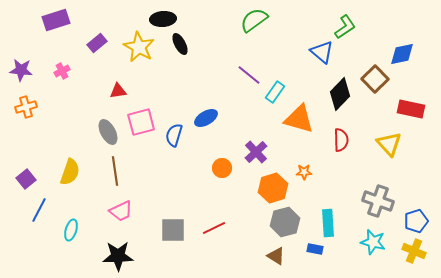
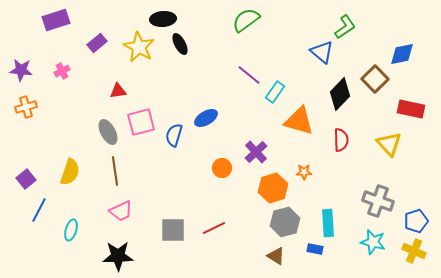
green semicircle at (254, 20): moved 8 px left
orange triangle at (299, 119): moved 2 px down
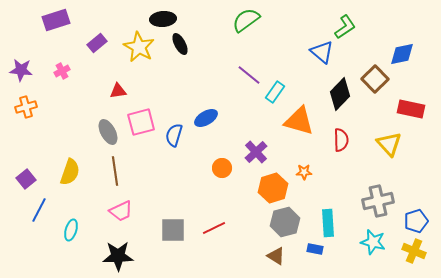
gray cross at (378, 201): rotated 32 degrees counterclockwise
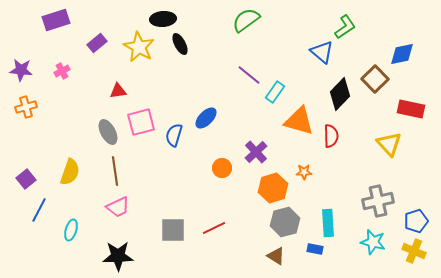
blue ellipse at (206, 118): rotated 15 degrees counterclockwise
red semicircle at (341, 140): moved 10 px left, 4 px up
pink trapezoid at (121, 211): moved 3 px left, 4 px up
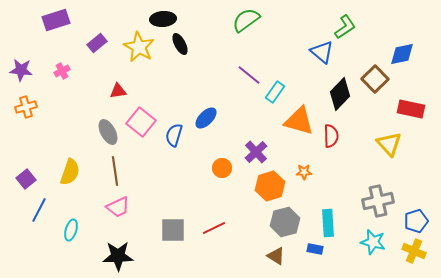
pink square at (141, 122): rotated 36 degrees counterclockwise
orange hexagon at (273, 188): moved 3 px left, 2 px up
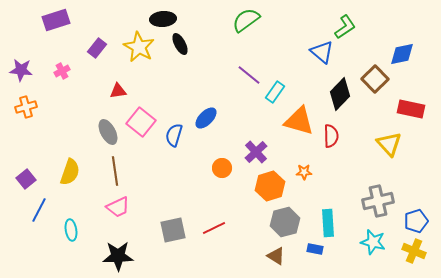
purple rectangle at (97, 43): moved 5 px down; rotated 12 degrees counterclockwise
cyan ellipse at (71, 230): rotated 25 degrees counterclockwise
gray square at (173, 230): rotated 12 degrees counterclockwise
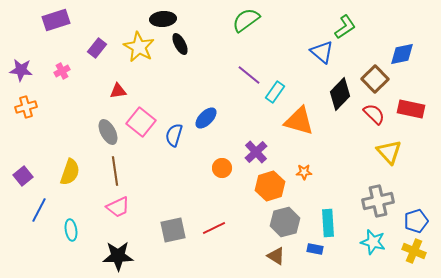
red semicircle at (331, 136): moved 43 px right, 22 px up; rotated 45 degrees counterclockwise
yellow triangle at (389, 144): moved 8 px down
purple square at (26, 179): moved 3 px left, 3 px up
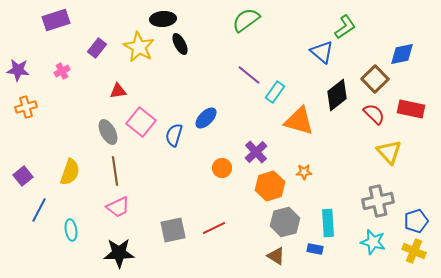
purple star at (21, 70): moved 3 px left
black diamond at (340, 94): moved 3 px left, 1 px down; rotated 8 degrees clockwise
black star at (118, 256): moved 1 px right, 3 px up
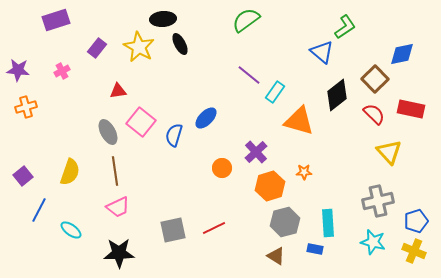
cyan ellipse at (71, 230): rotated 45 degrees counterclockwise
